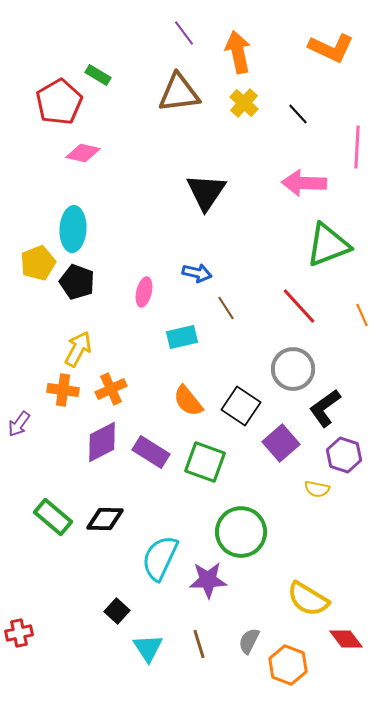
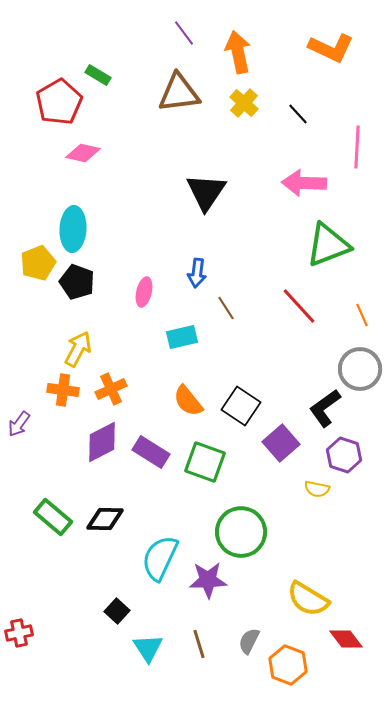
blue arrow at (197, 273): rotated 84 degrees clockwise
gray circle at (293, 369): moved 67 px right
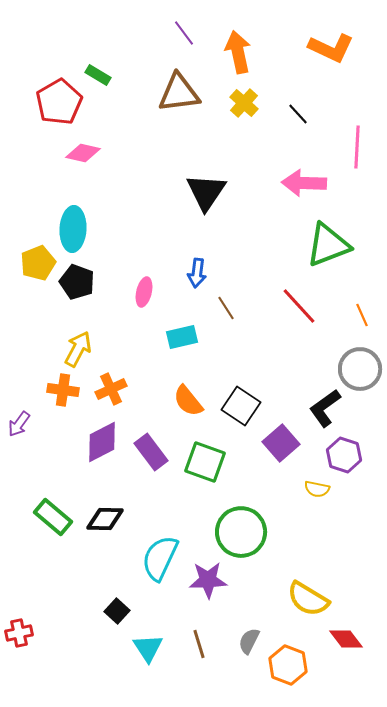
purple rectangle at (151, 452): rotated 21 degrees clockwise
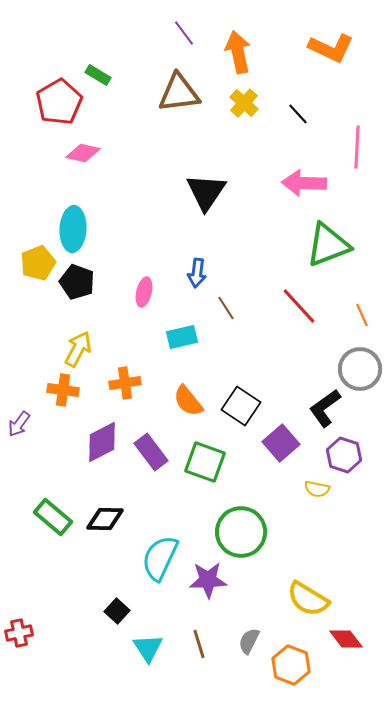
orange cross at (111, 389): moved 14 px right, 6 px up; rotated 16 degrees clockwise
orange hexagon at (288, 665): moved 3 px right
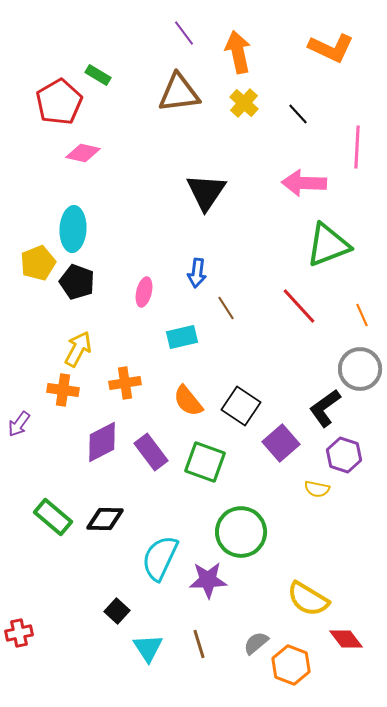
gray semicircle at (249, 641): moved 7 px right, 2 px down; rotated 24 degrees clockwise
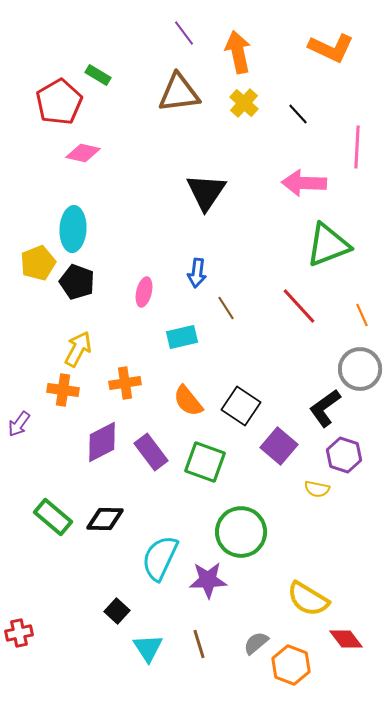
purple square at (281, 443): moved 2 px left, 3 px down; rotated 9 degrees counterclockwise
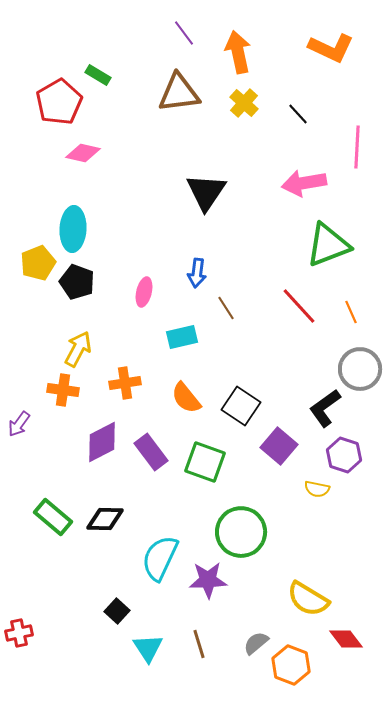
pink arrow at (304, 183): rotated 12 degrees counterclockwise
orange line at (362, 315): moved 11 px left, 3 px up
orange semicircle at (188, 401): moved 2 px left, 3 px up
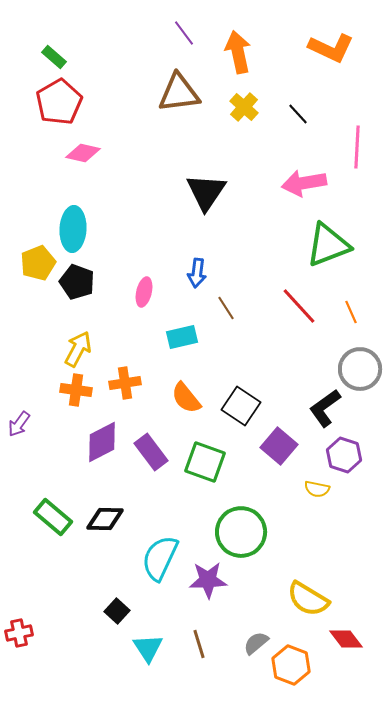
green rectangle at (98, 75): moved 44 px left, 18 px up; rotated 10 degrees clockwise
yellow cross at (244, 103): moved 4 px down
orange cross at (63, 390): moved 13 px right
